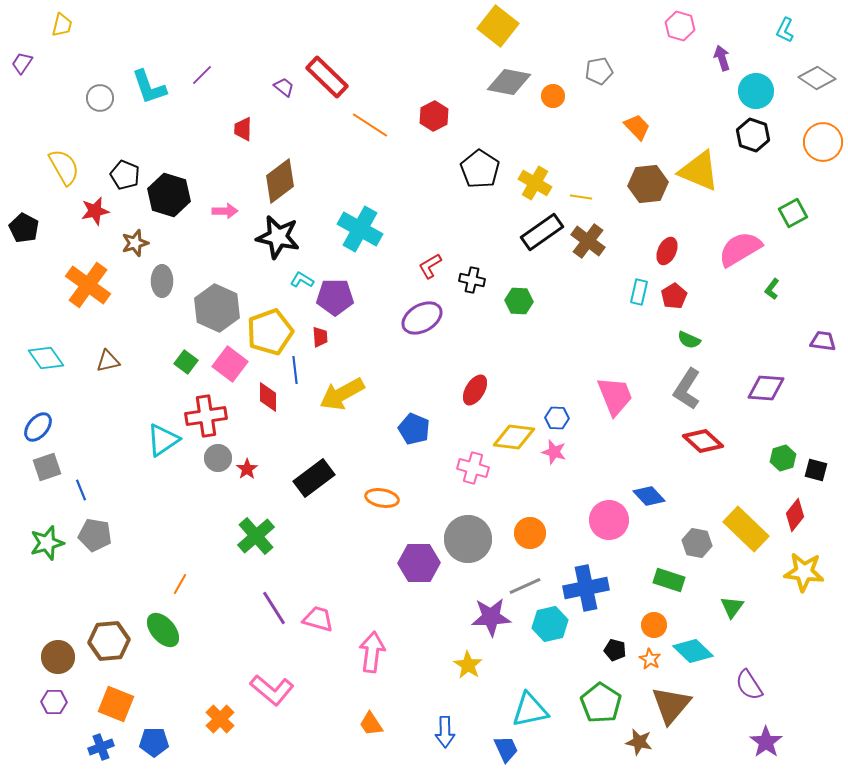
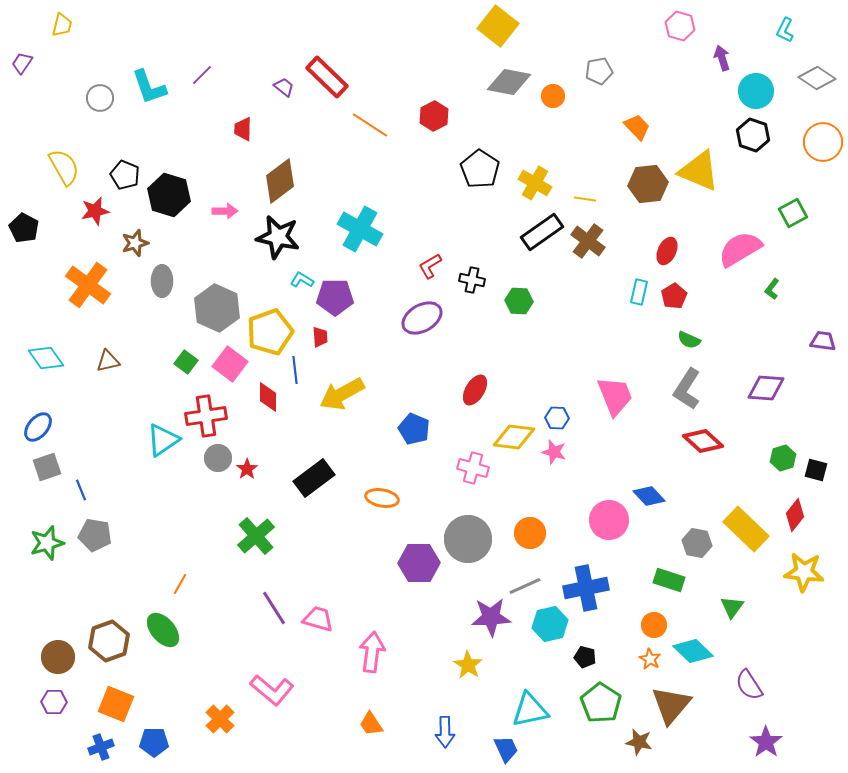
yellow line at (581, 197): moved 4 px right, 2 px down
brown hexagon at (109, 641): rotated 15 degrees counterclockwise
black pentagon at (615, 650): moved 30 px left, 7 px down
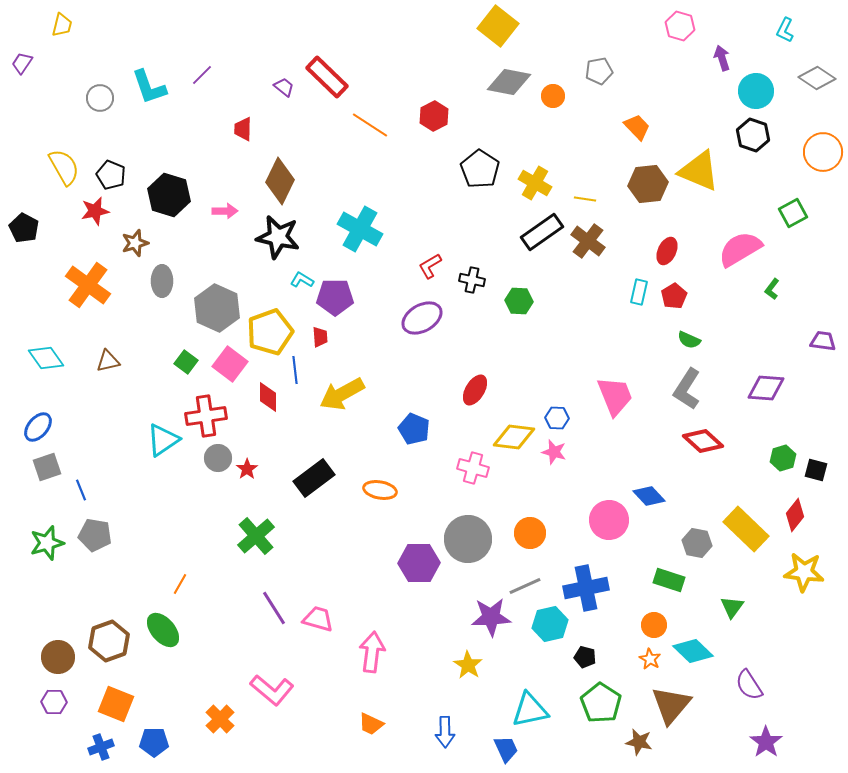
orange circle at (823, 142): moved 10 px down
black pentagon at (125, 175): moved 14 px left
brown diamond at (280, 181): rotated 27 degrees counterclockwise
orange ellipse at (382, 498): moved 2 px left, 8 px up
orange trapezoid at (371, 724): rotated 32 degrees counterclockwise
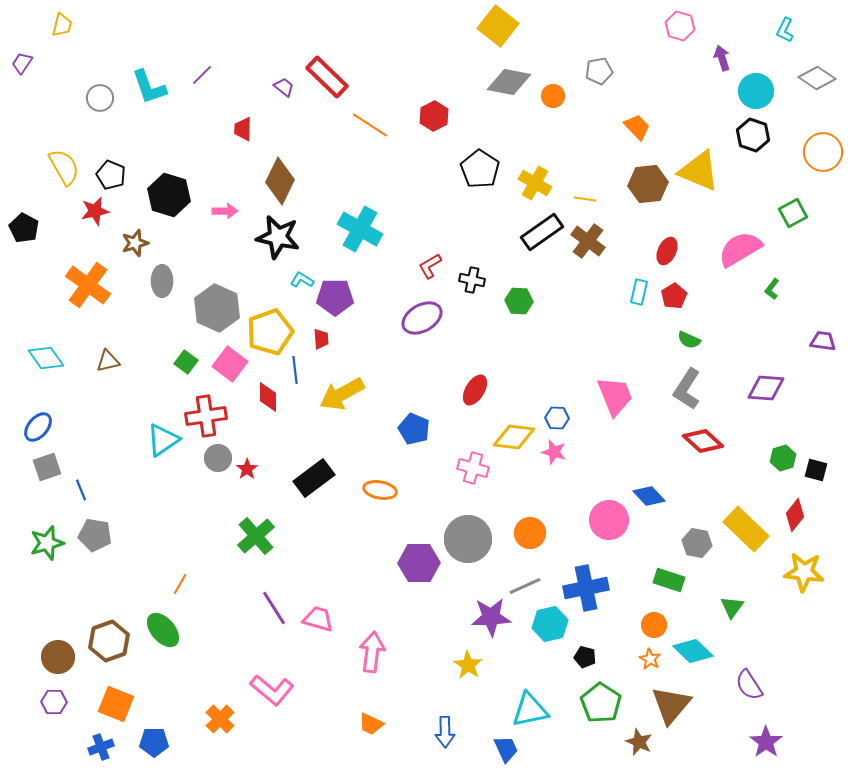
red trapezoid at (320, 337): moved 1 px right, 2 px down
brown star at (639, 742): rotated 12 degrees clockwise
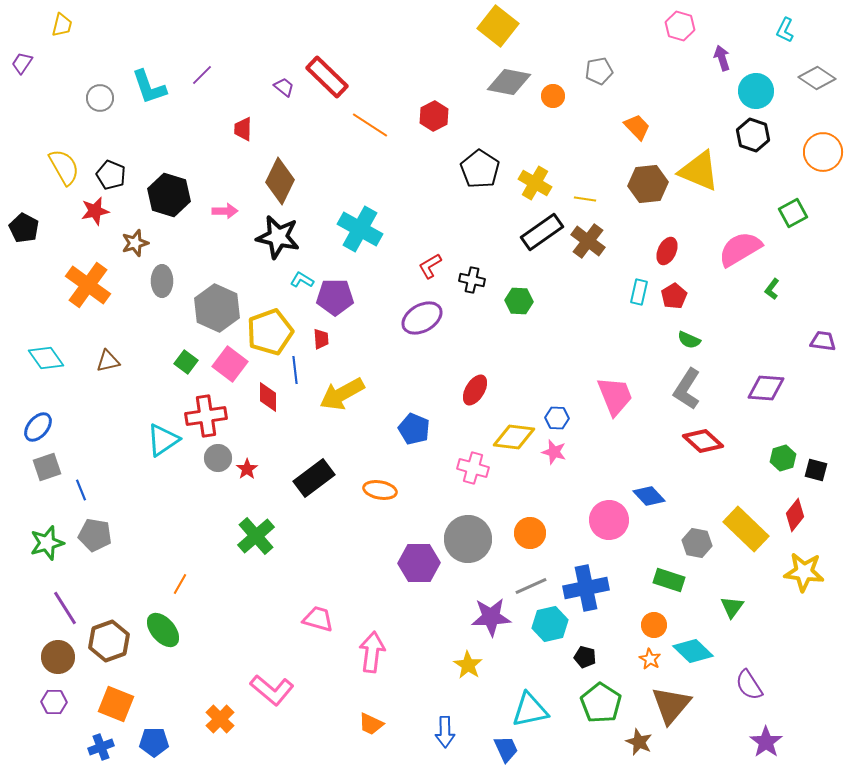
gray line at (525, 586): moved 6 px right
purple line at (274, 608): moved 209 px left
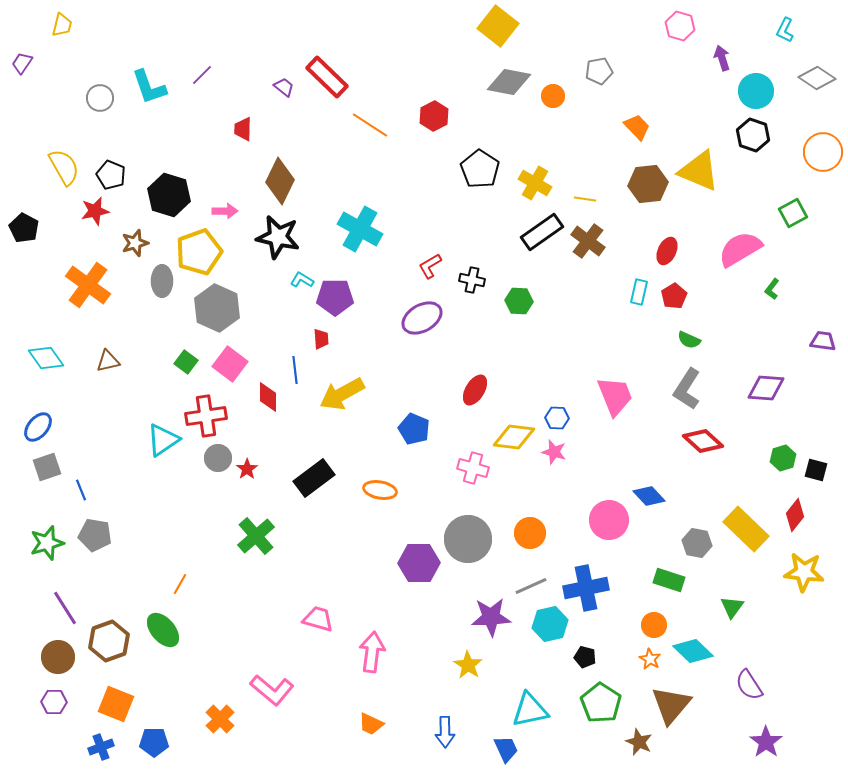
yellow pentagon at (270, 332): moved 71 px left, 80 px up
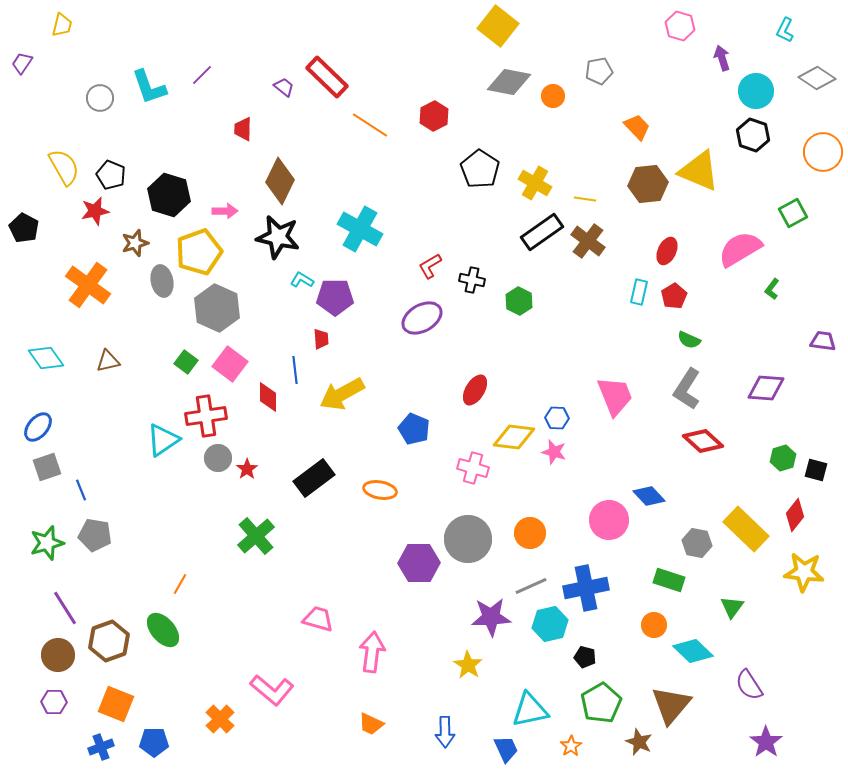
gray ellipse at (162, 281): rotated 12 degrees counterclockwise
green hexagon at (519, 301): rotated 24 degrees clockwise
brown circle at (58, 657): moved 2 px up
orange star at (650, 659): moved 79 px left, 87 px down; rotated 10 degrees clockwise
green pentagon at (601, 703): rotated 9 degrees clockwise
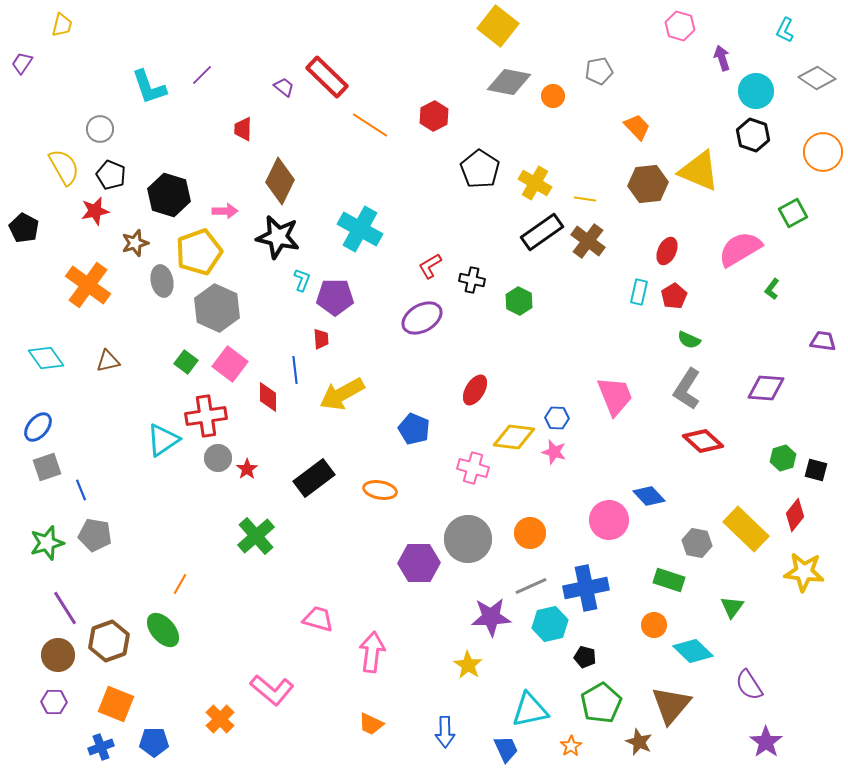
gray circle at (100, 98): moved 31 px down
cyan L-shape at (302, 280): rotated 80 degrees clockwise
